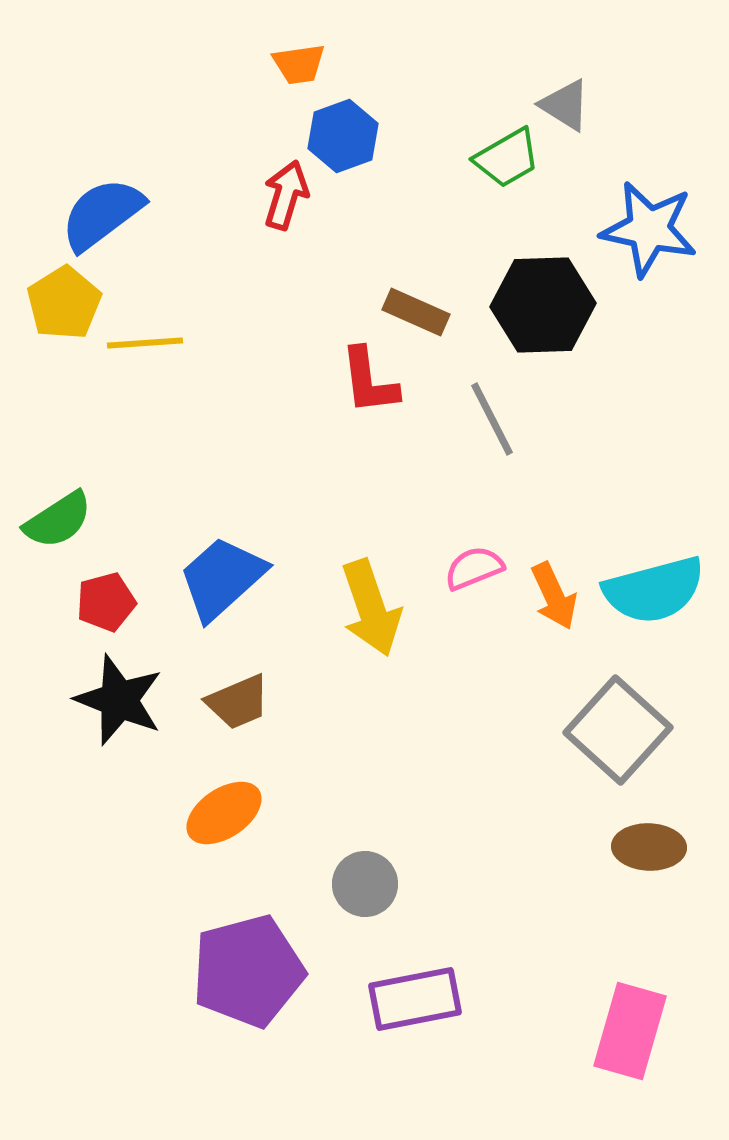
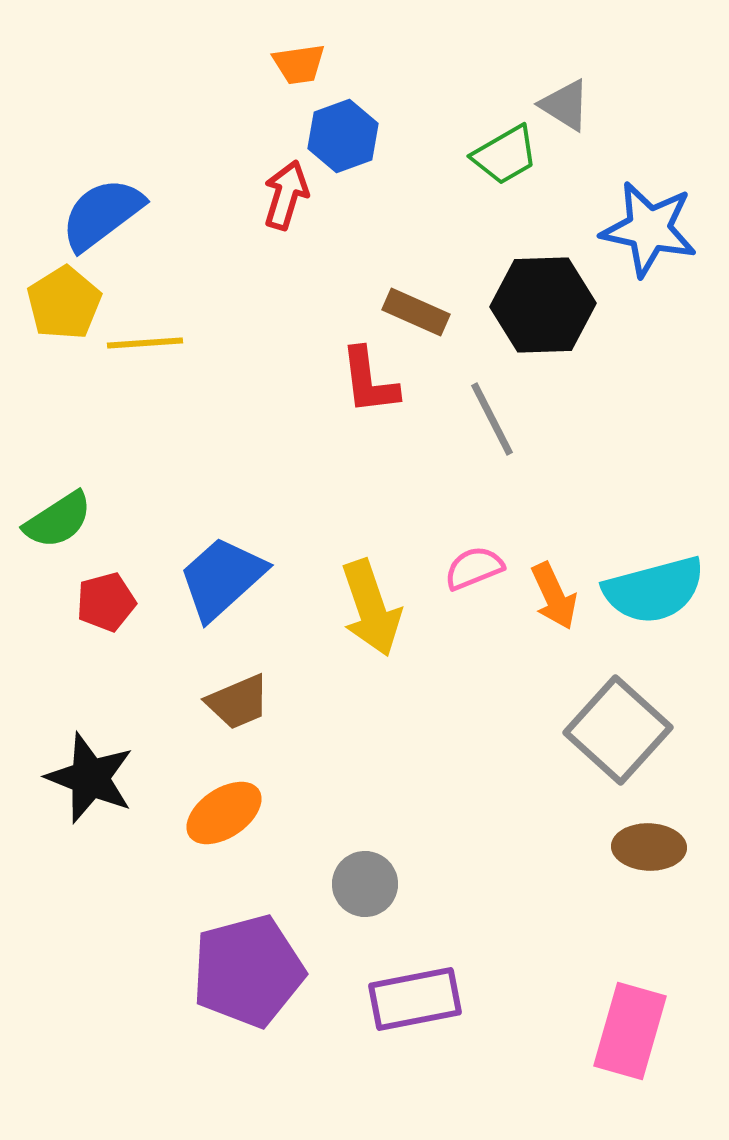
green trapezoid: moved 2 px left, 3 px up
black star: moved 29 px left, 78 px down
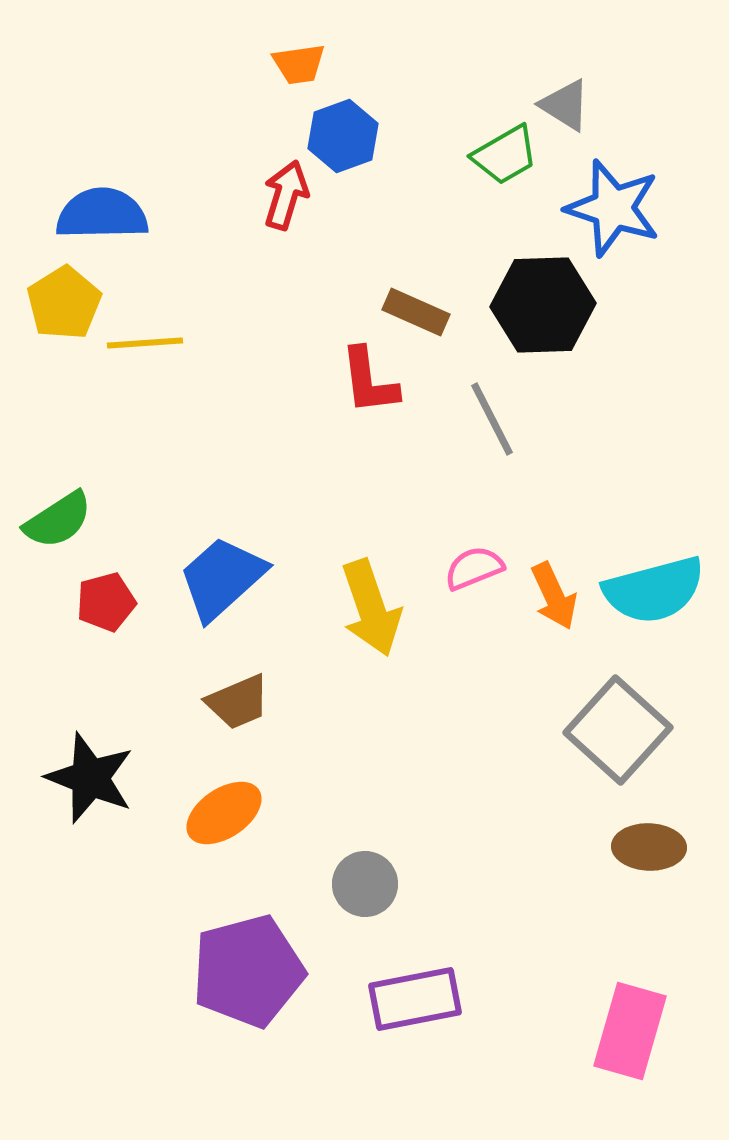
blue semicircle: rotated 36 degrees clockwise
blue star: moved 36 px left, 21 px up; rotated 6 degrees clockwise
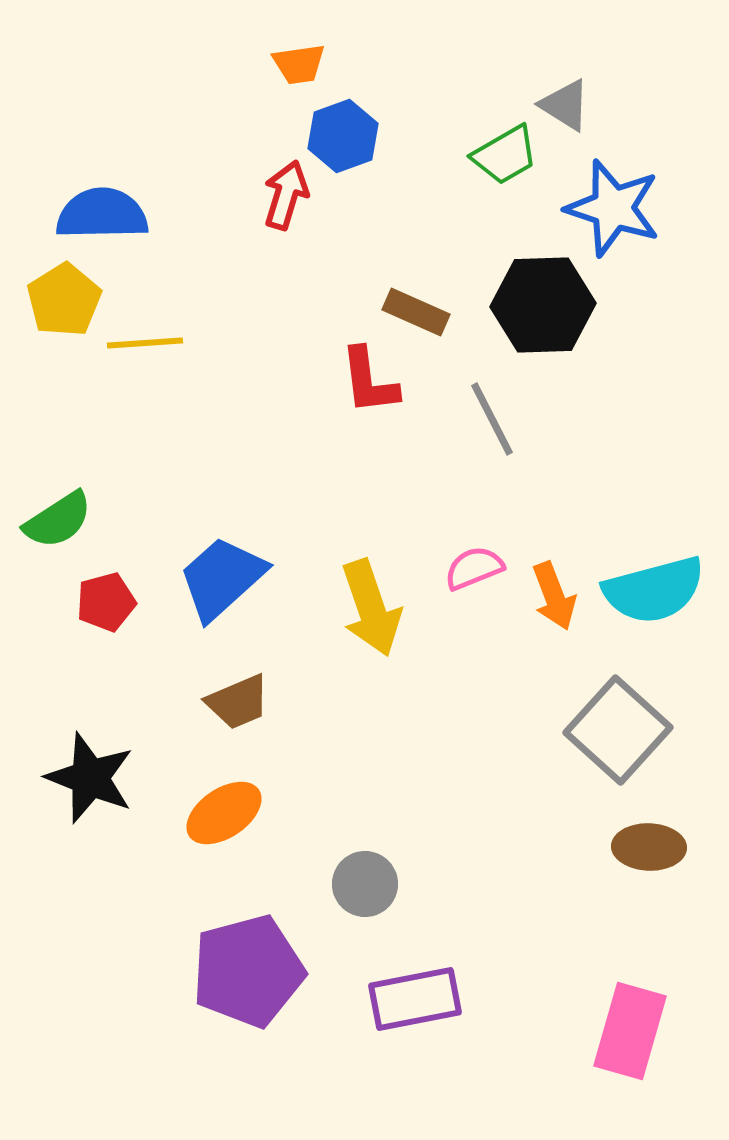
yellow pentagon: moved 3 px up
orange arrow: rotated 4 degrees clockwise
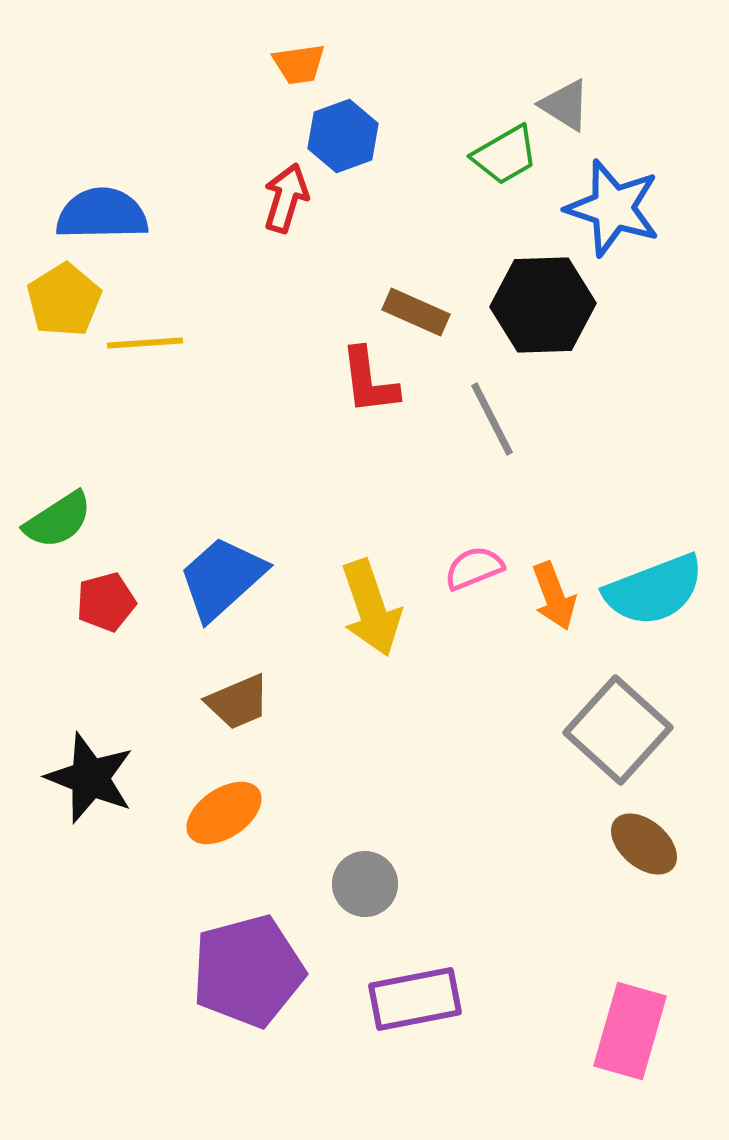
red arrow: moved 3 px down
cyan semicircle: rotated 6 degrees counterclockwise
brown ellipse: moved 5 px left, 3 px up; rotated 38 degrees clockwise
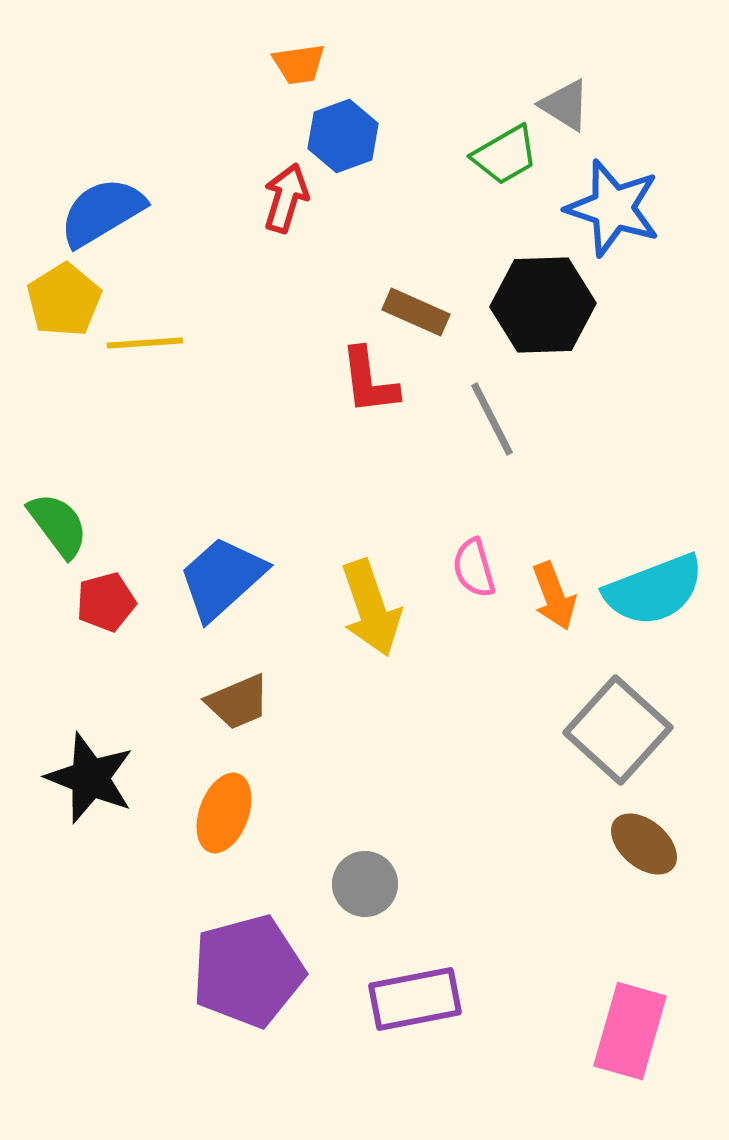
blue semicircle: moved 2 px up; rotated 30 degrees counterclockwise
green semicircle: moved 5 px down; rotated 94 degrees counterclockwise
pink semicircle: rotated 84 degrees counterclockwise
orange ellipse: rotated 36 degrees counterclockwise
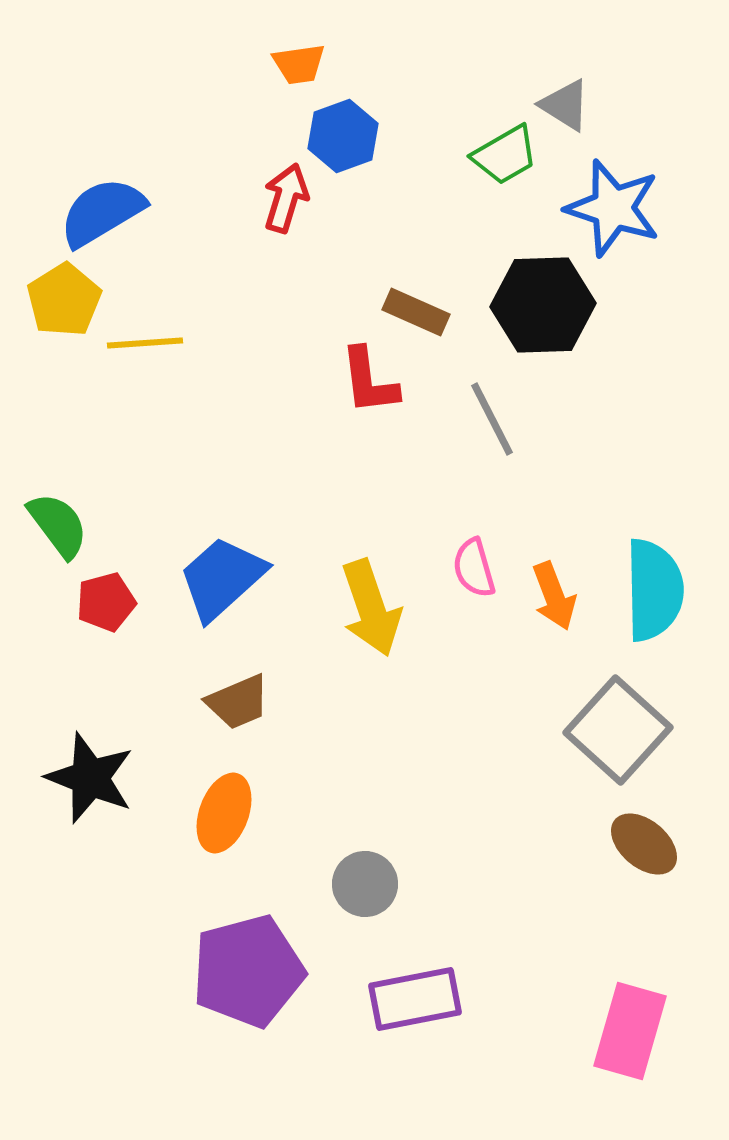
cyan semicircle: rotated 70 degrees counterclockwise
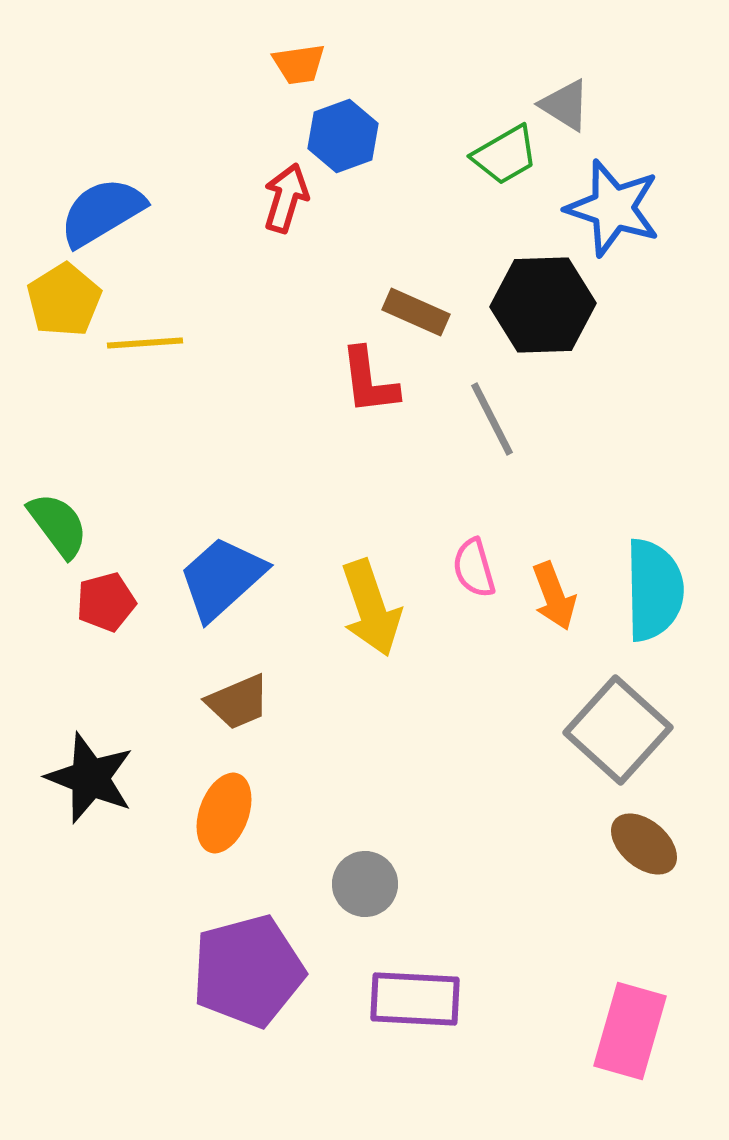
purple rectangle: rotated 14 degrees clockwise
